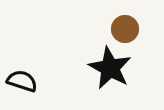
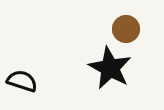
brown circle: moved 1 px right
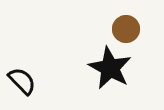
black semicircle: rotated 28 degrees clockwise
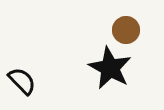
brown circle: moved 1 px down
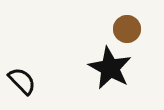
brown circle: moved 1 px right, 1 px up
